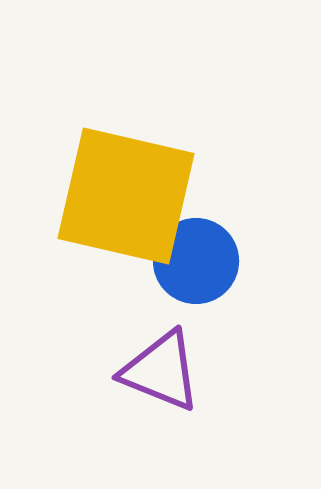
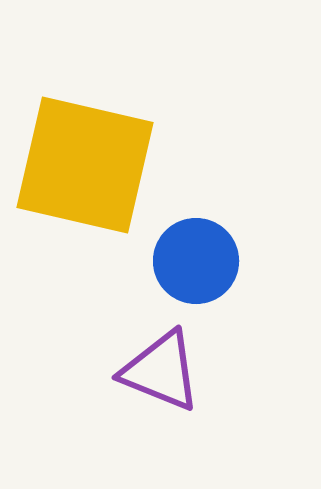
yellow square: moved 41 px left, 31 px up
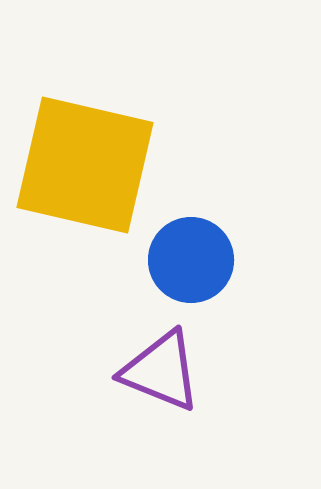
blue circle: moved 5 px left, 1 px up
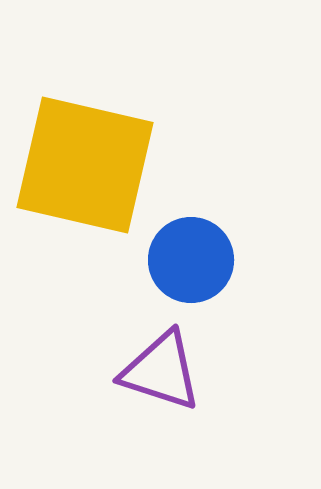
purple triangle: rotated 4 degrees counterclockwise
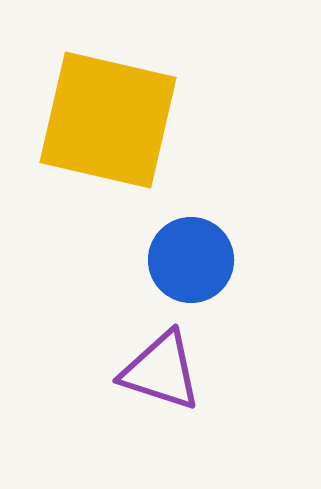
yellow square: moved 23 px right, 45 px up
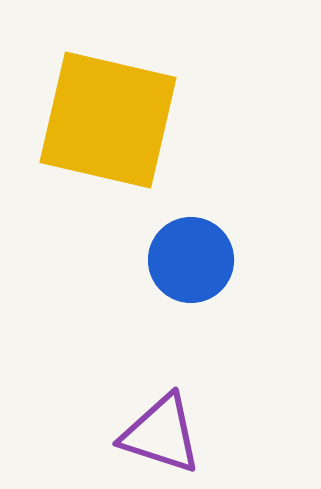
purple triangle: moved 63 px down
